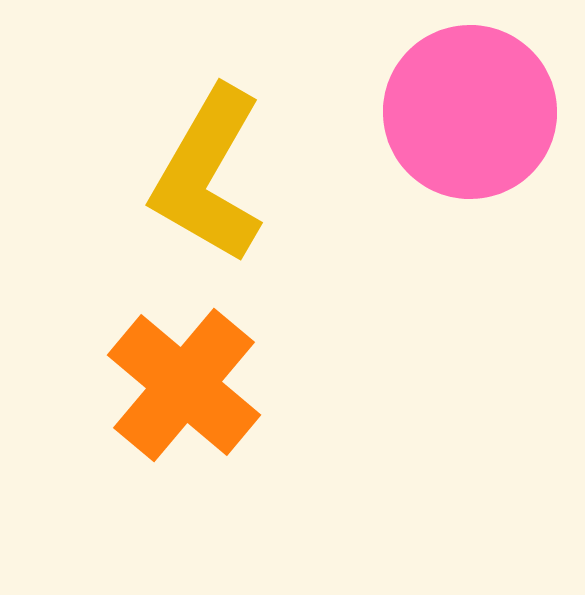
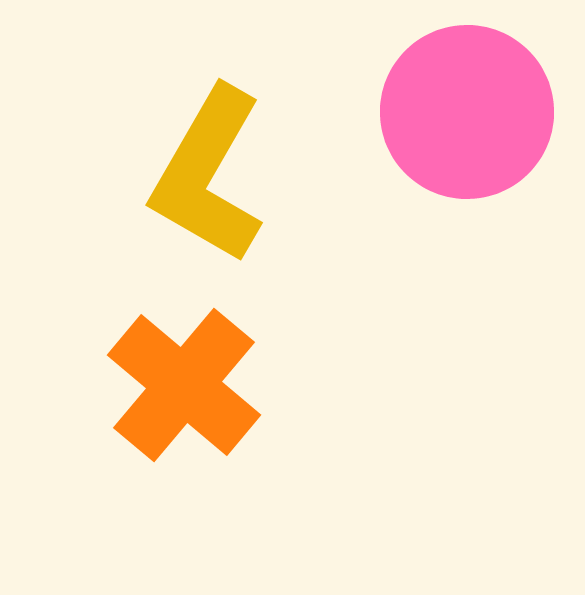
pink circle: moved 3 px left
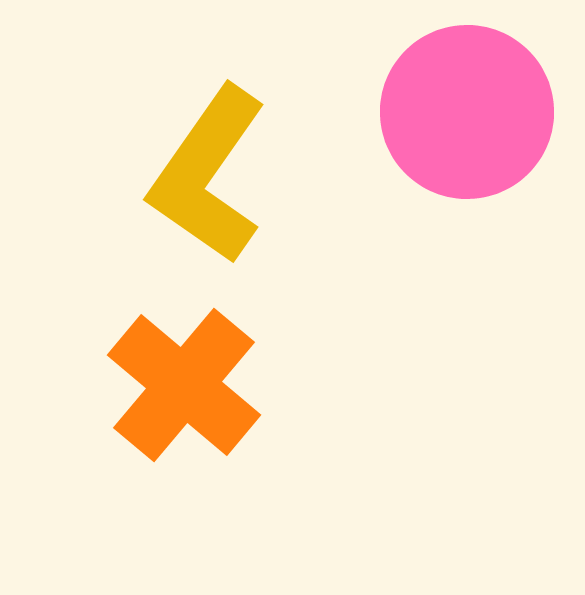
yellow L-shape: rotated 5 degrees clockwise
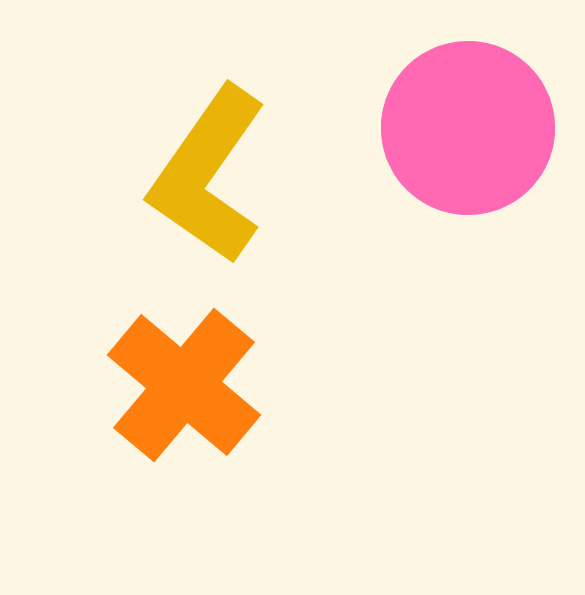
pink circle: moved 1 px right, 16 px down
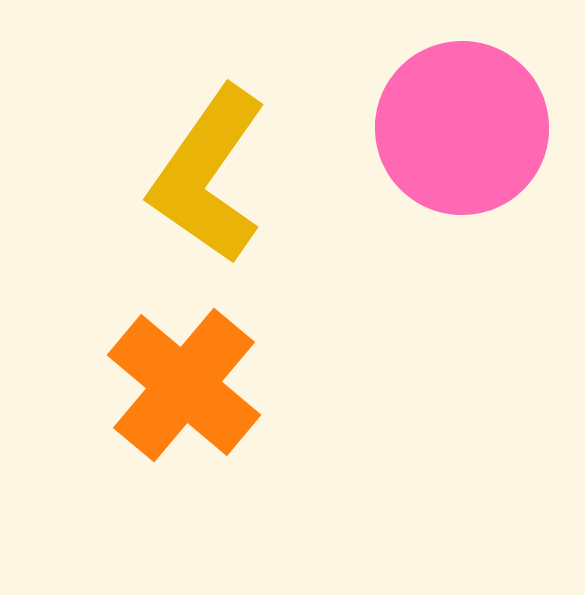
pink circle: moved 6 px left
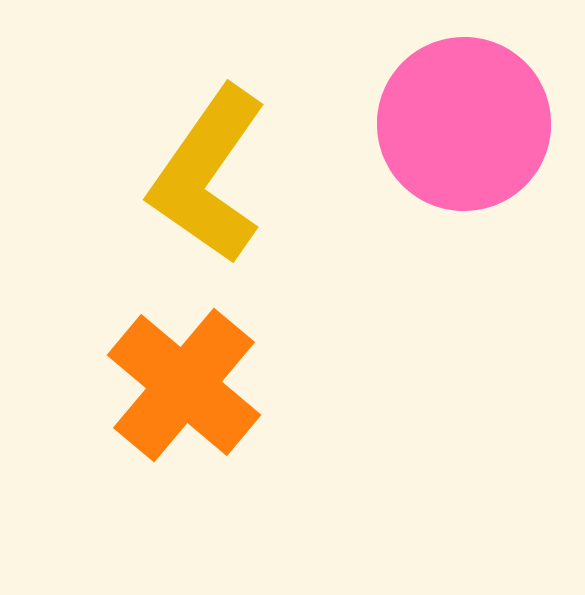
pink circle: moved 2 px right, 4 px up
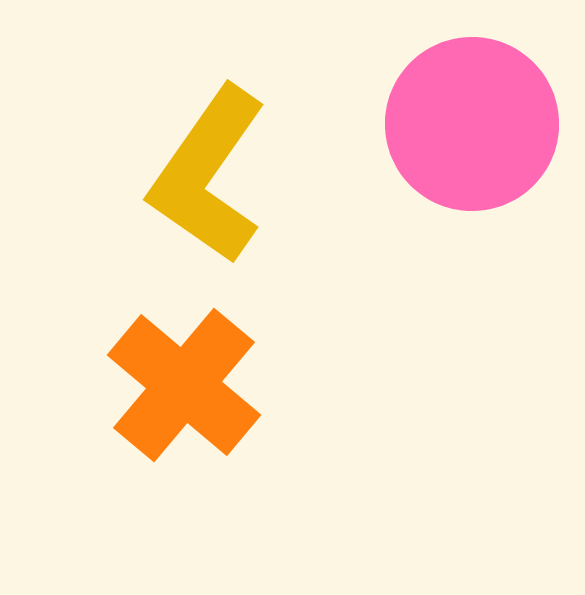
pink circle: moved 8 px right
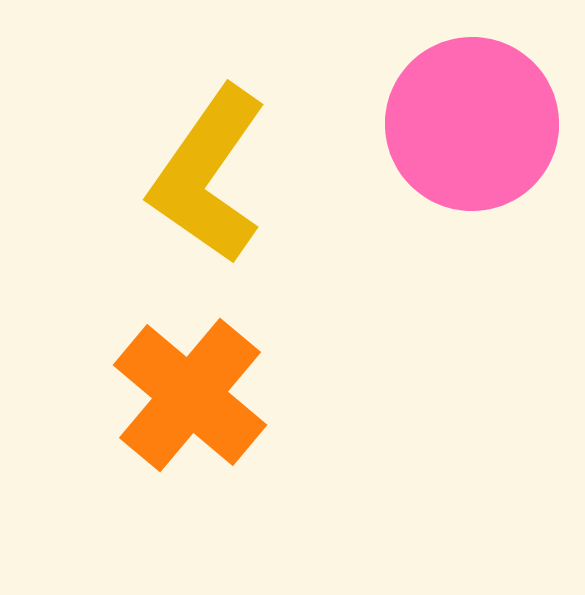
orange cross: moved 6 px right, 10 px down
